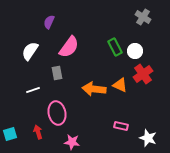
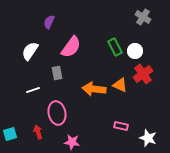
pink semicircle: moved 2 px right
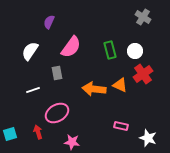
green rectangle: moved 5 px left, 3 px down; rotated 12 degrees clockwise
pink ellipse: rotated 70 degrees clockwise
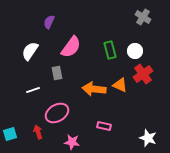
pink rectangle: moved 17 px left
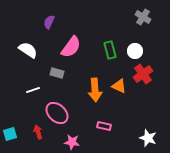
white semicircle: moved 2 px left, 1 px up; rotated 90 degrees clockwise
gray rectangle: rotated 64 degrees counterclockwise
orange triangle: moved 1 px left, 1 px down
orange arrow: moved 1 px right, 1 px down; rotated 100 degrees counterclockwise
pink ellipse: rotated 75 degrees clockwise
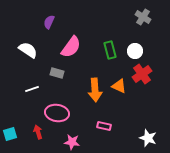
red cross: moved 1 px left
white line: moved 1 px left, 1 px up
pink ellipse: rotated 35 degrees counterclockwise
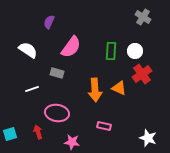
green rectangle: moved 1 px right, 1 px down; rotated 18 degrees clockwise
orange triangle: moved 2 px down
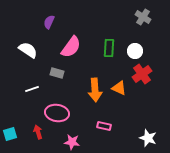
green rectangle: moved 2 px left, 3 px up
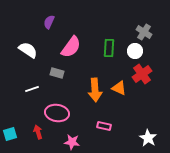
gray cross: moved 1 px right, 15 px down
white star: rotated 12 degrees clockwise
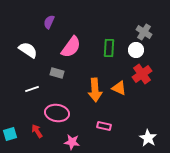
white circle: moved 1 px right, 1 px up
red arrow: moved 1 px left, 1 px up; rotated 16 degrees counterclockwise
